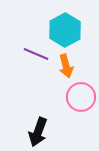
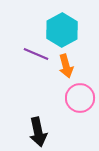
cyan hexagon: moved 3 px left
pink circle: moved 1 px left, 1 px down
black arrow: rotated 32 degrees counterclockwise
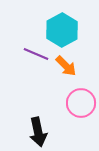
orange arrow: rotated 30 degrees counterclockwise
pink circle: moved 1 px right, 5 px down
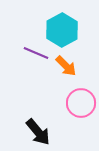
purple line: moved 1 px up
black arrow: rotated 28 degrees counterclockwise
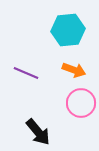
cyan hexagon: moved 6 px right; rotated 24 degrees clockwise
purple line: moved 10 px left, 20 px down
orange arrow: moved 8 px right, 4 px down; rotated 25 degrees counterclockwise
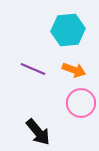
purple line: moved 7 px right, 4 px up
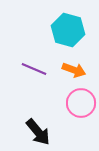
cyan hexagon: rotated 20 degrees clockwise
purple line: moved 1 px right
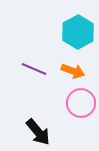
cyan hexagon: moved 10 px right, 2 px down; rotated 16 degrees clockwise
orange arrow: moved 1 px left, 1 px down
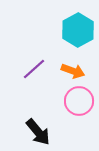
cyan hexagon: moved 2 px up
purple line: rotated 65 degrees counterclockwise
pink circle: moved 2 px left, 2 px up
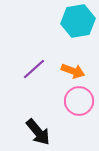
cyan hexagon: moved 9 px up; rotated 20 degrees clockwise
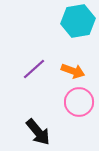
pink circle: moved 1 px down
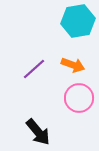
orange arrow: moved 6 px up
pink circle: moved 4 px up
